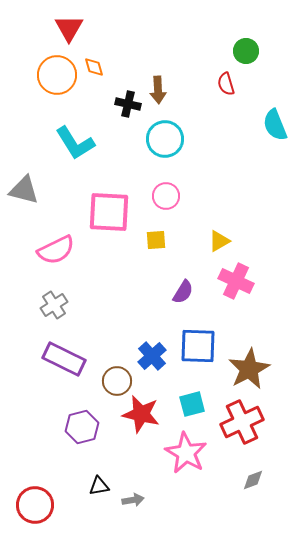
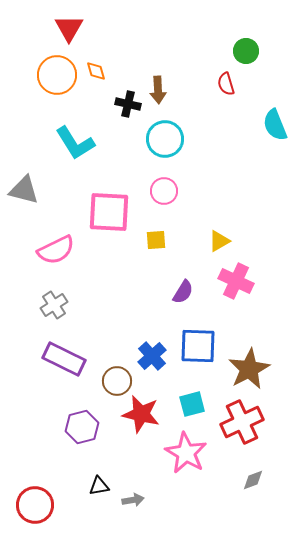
orange diamond: moved 2 px right, 4 px down
pink circle: moved 2 px left, 5 px up
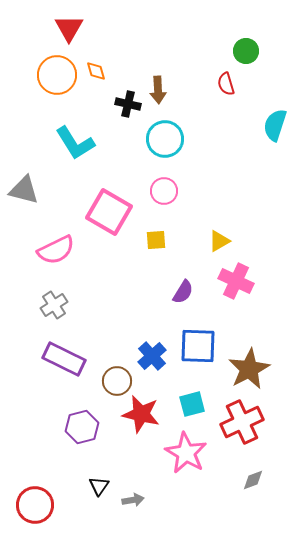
cyan semicircle: rotated 40 degrees clockwise
pink square: rotated 27 degrees clockwise
black triangle: rotated 45 degrees counterclockwise
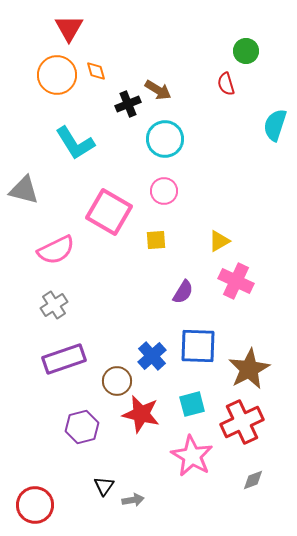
brown arrow: rotated 56 degrees counterclockwise
black cross: rotated 35 degrees counterclockwise
purple rectangle: rotated 45 degrees counterclockwise
pink star: moved 6 px right, 3 px down
black triangle: moved 5 px right
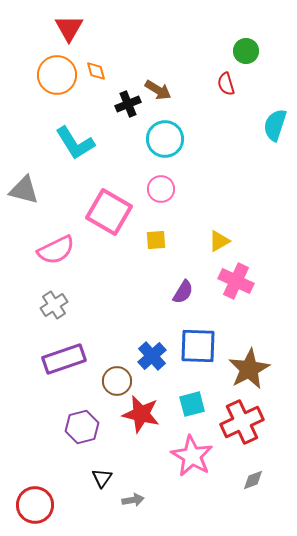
pink circle: moved 3 px left, 2 px up
black triangle: moved 2 px left, 8 px up
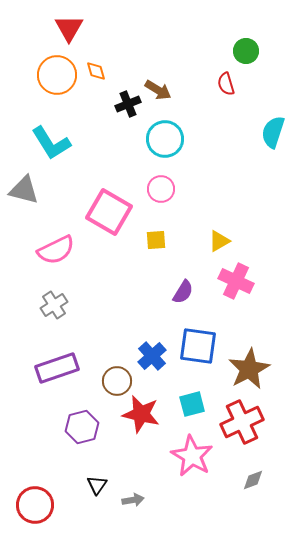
cyan semicircle: moved 2 px left, 7 px down
cyan L-shape: moved 24 px left
blue square: rotated 6 degrees clockwise
purple rectangle: moved 7 px left, 9 px down
black triangle: moved 5 px left, 7 px down
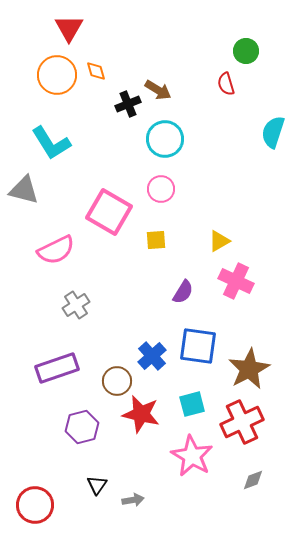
gray cross: moved 22 px right
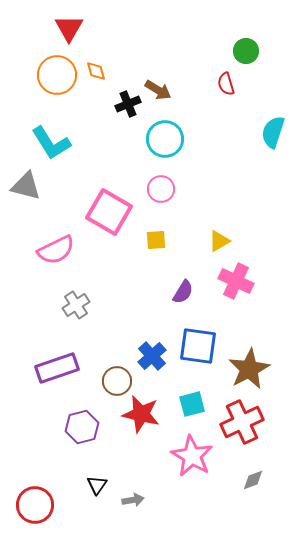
gray triangle: moved 2 px right, 4 px up
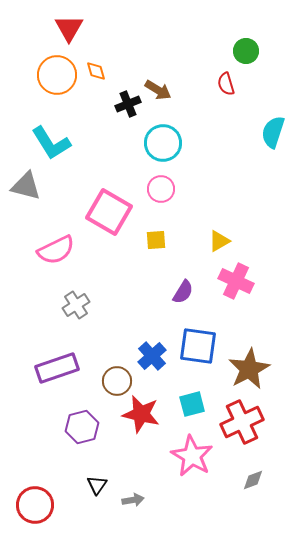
cyan circle: moved 2 px left, 4 px down
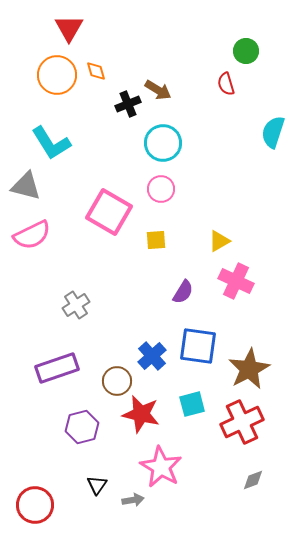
pink semicircle: moved 24 px left, 15 px up
pink star: moved 31 px left, 11 px down
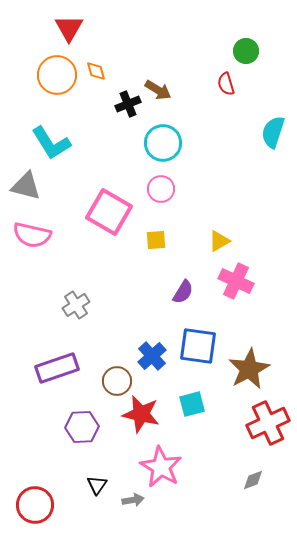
pink semicircle: rotated 39 degrees clockwise
red cross: moved 26 px right, 1 px down
purple hexagon: rotated 12 degrees clockwise
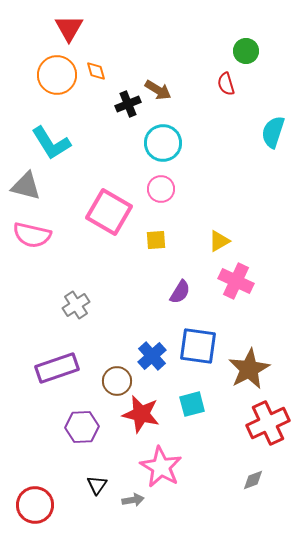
purple semicircle: moved 3 px left
